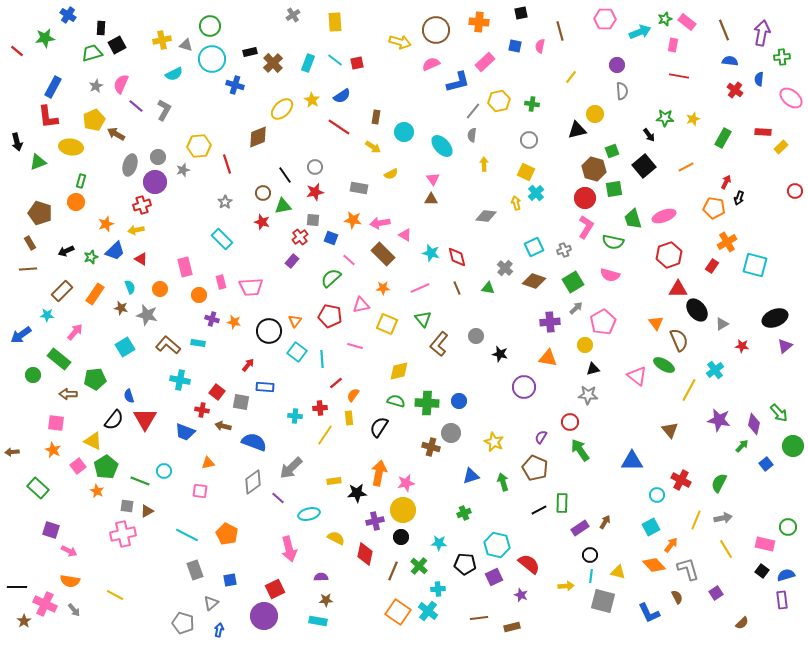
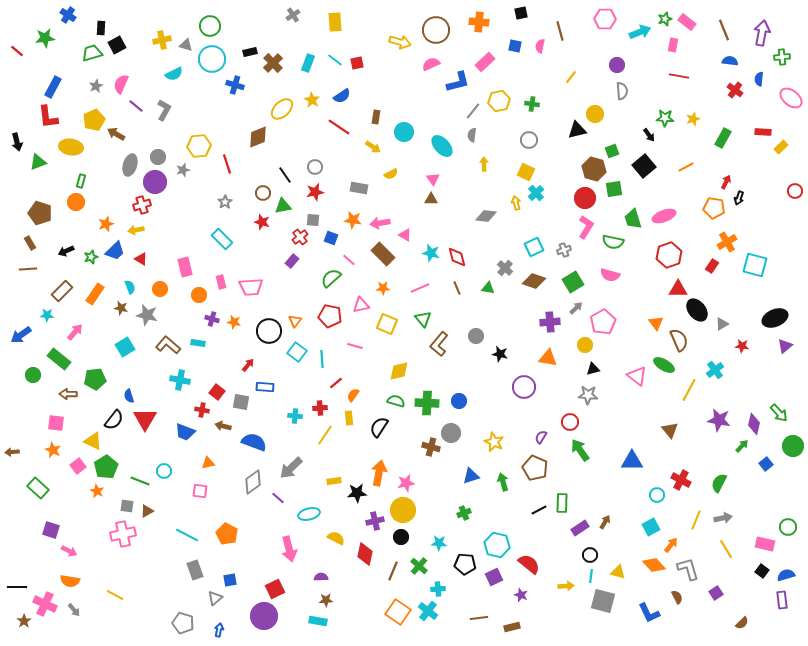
gray triangle at (211, 603): moved 4 px right, 5 px up
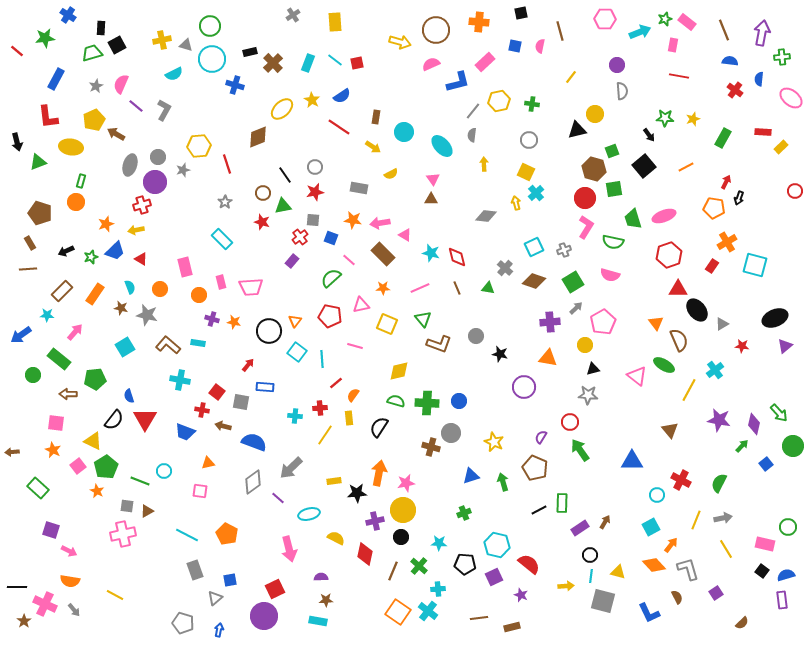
blue rectangle at (53, 87): moved 3 px right, 8 px up
brown L-shape at (439, 344): rotated 110 degrees counterclockwise
